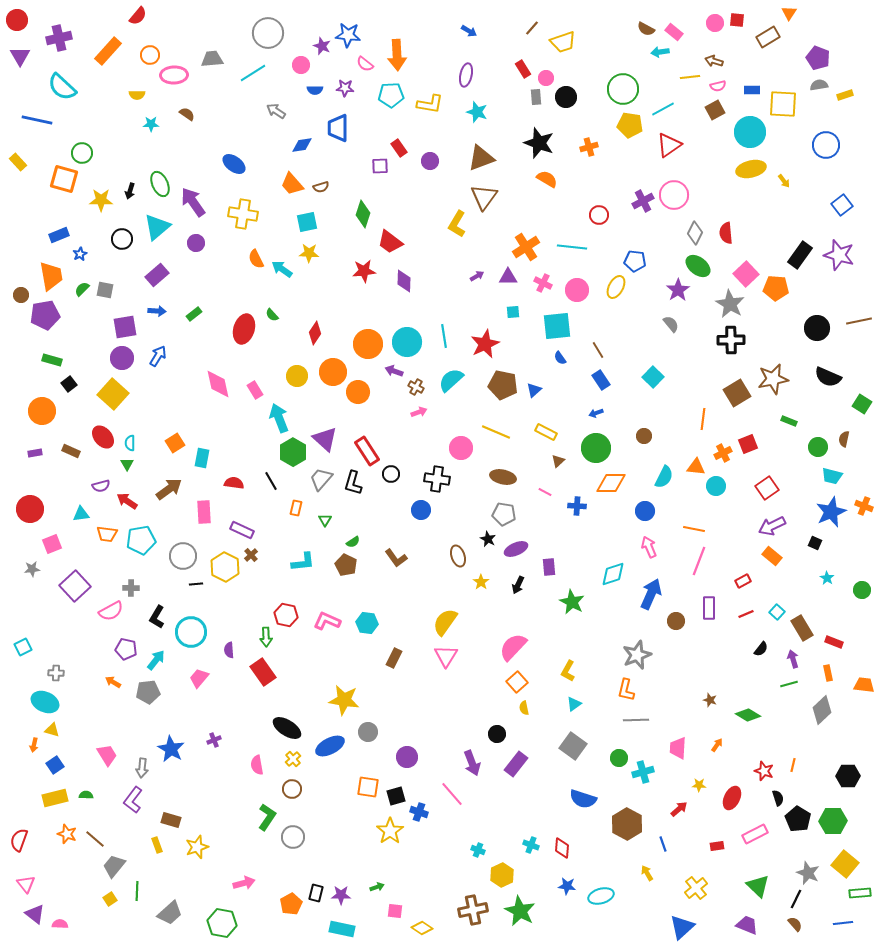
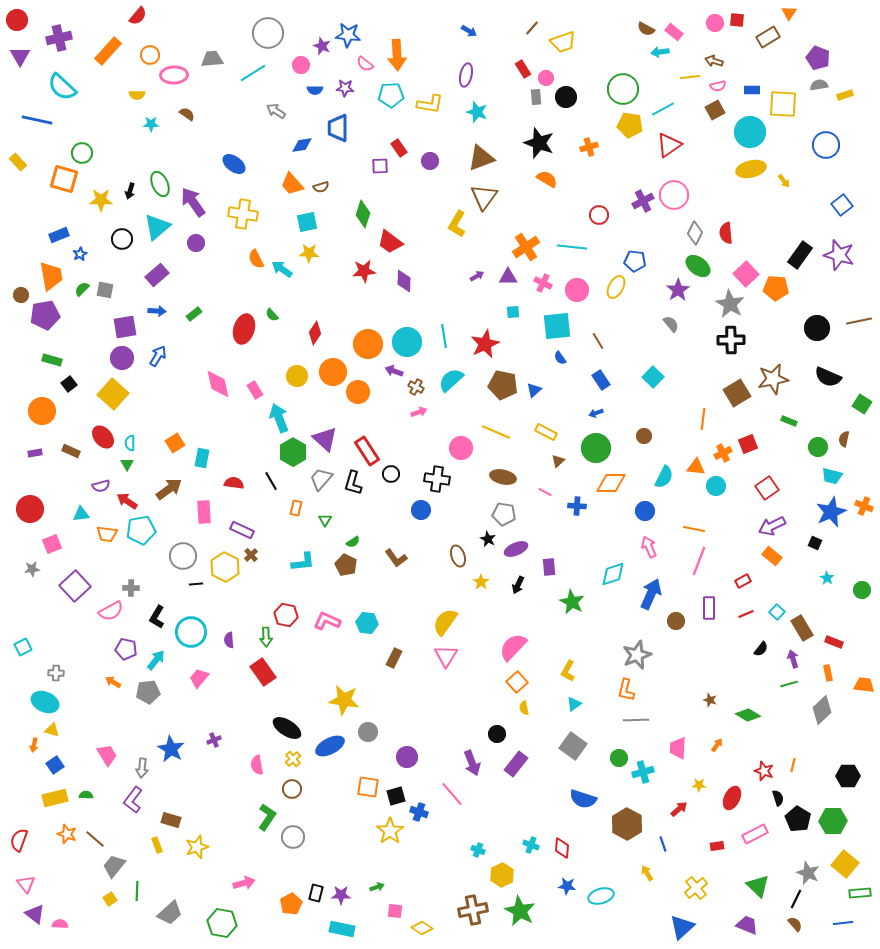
brown line at (598, 350): moved 9 px up
cyan pentagon at (141, 540): moved 10 px up
purple semicircle at (229, 650): moved 10 px up
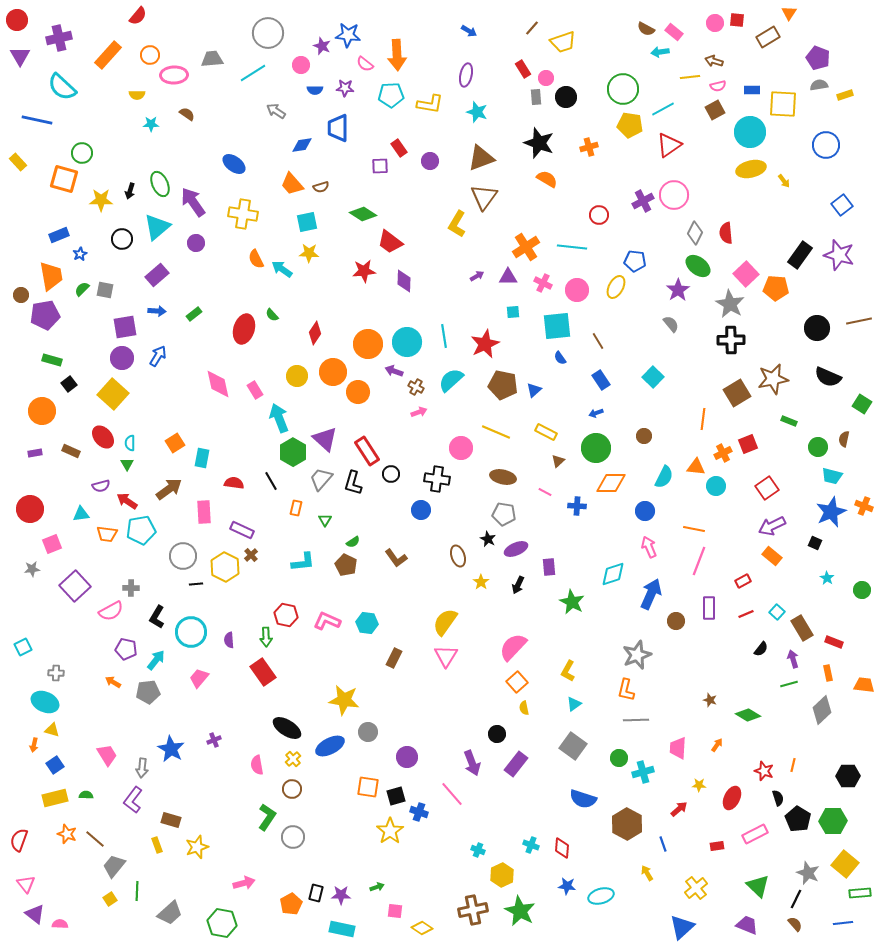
orange rectangle at (108, 51): moved 4 px down
green diamond at (363, 214): rotated 76 degrees counterclockwise
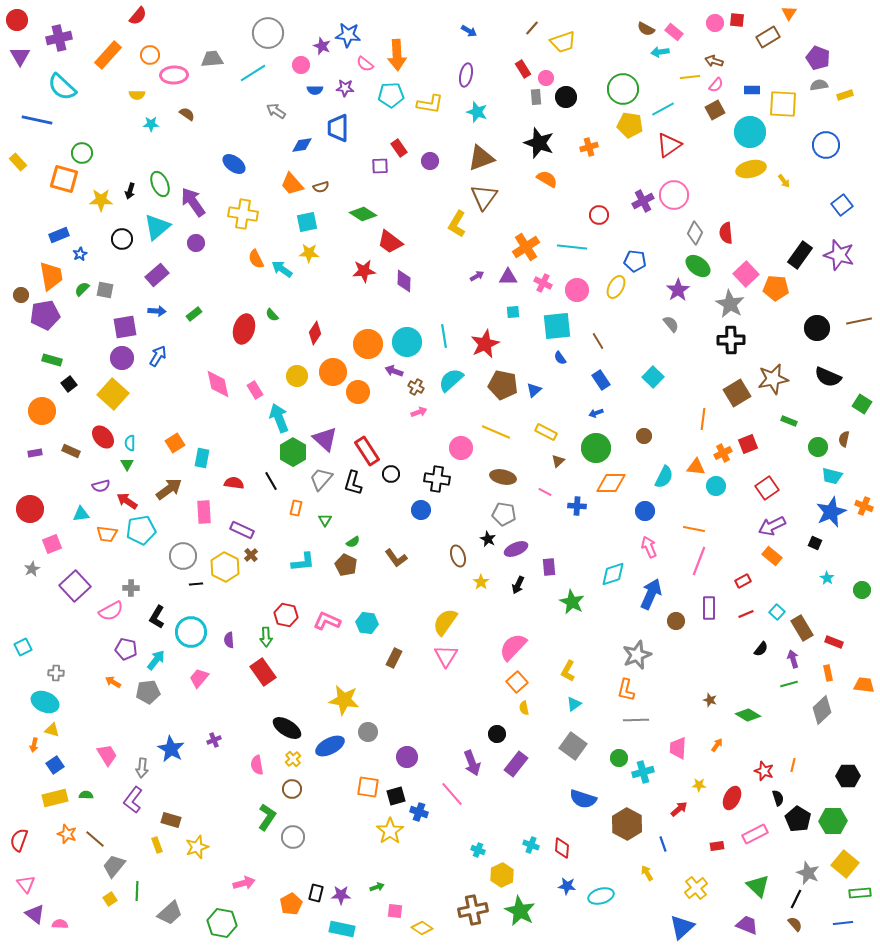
pink semicircle at (718, 86): moved 2 px left, 1 px up; rotated 35 degrees counterclockwise
gray star at (32, 569): rotated 21 degrees counterclockwise
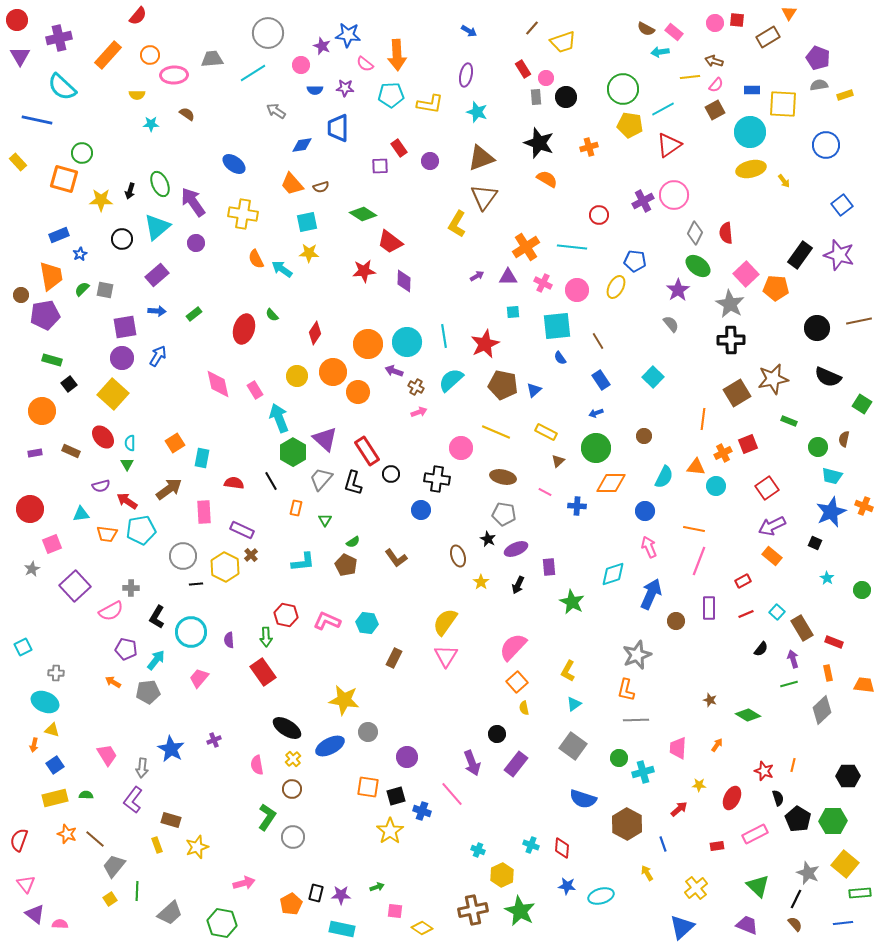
blue cross at (419, 812): moved 3 px right, 1 px up
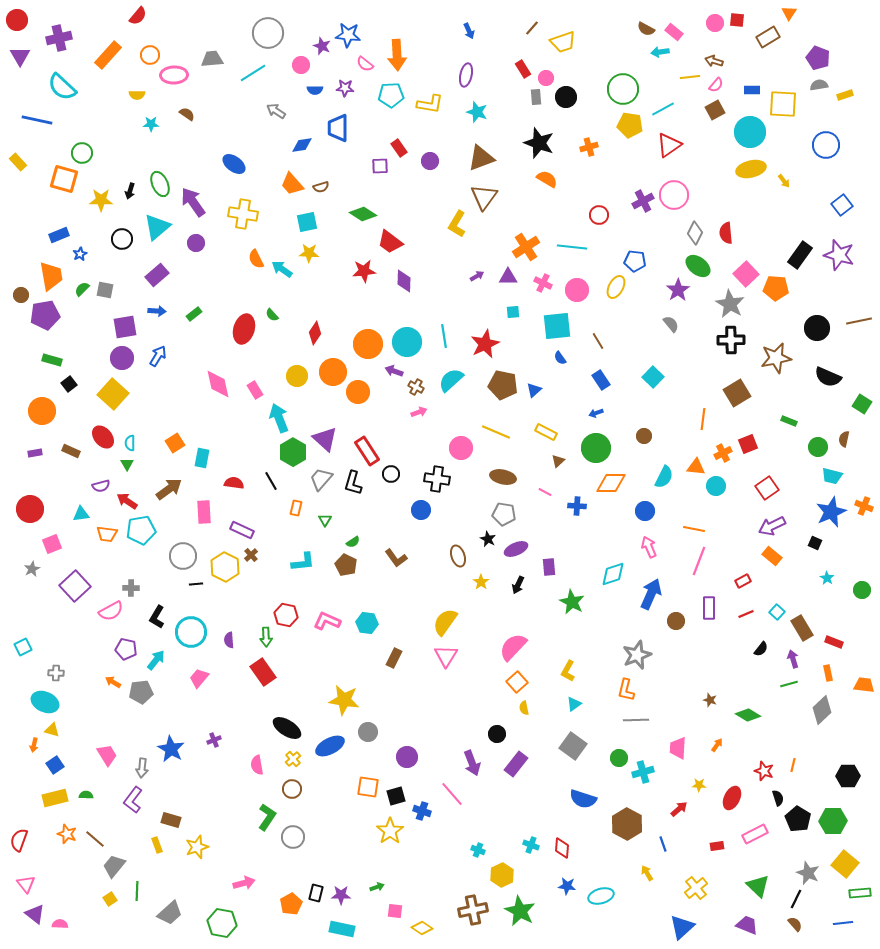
blue arrow at (469, 31): rotated 35 degrees clockwise
brown star at (773, 379): moved 3 px right, 21 px up
gray pentagon at (148, 692): moved 7 px left
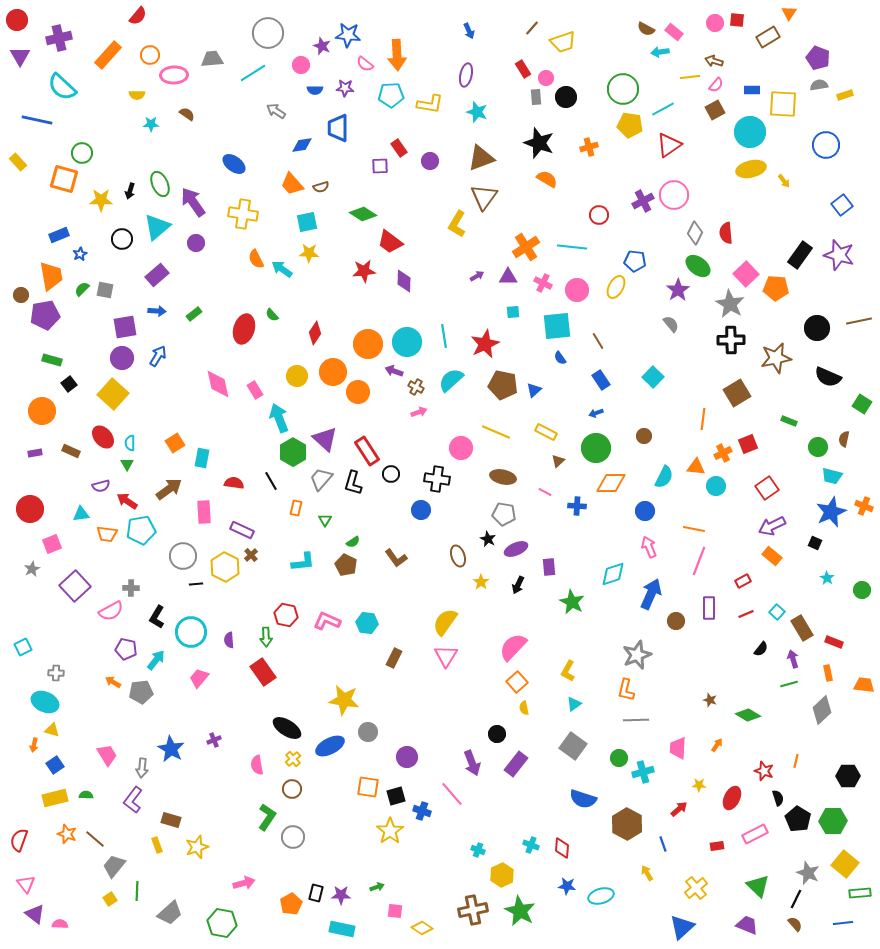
orange line at (793, 765): moved 3 px right, 4 px up
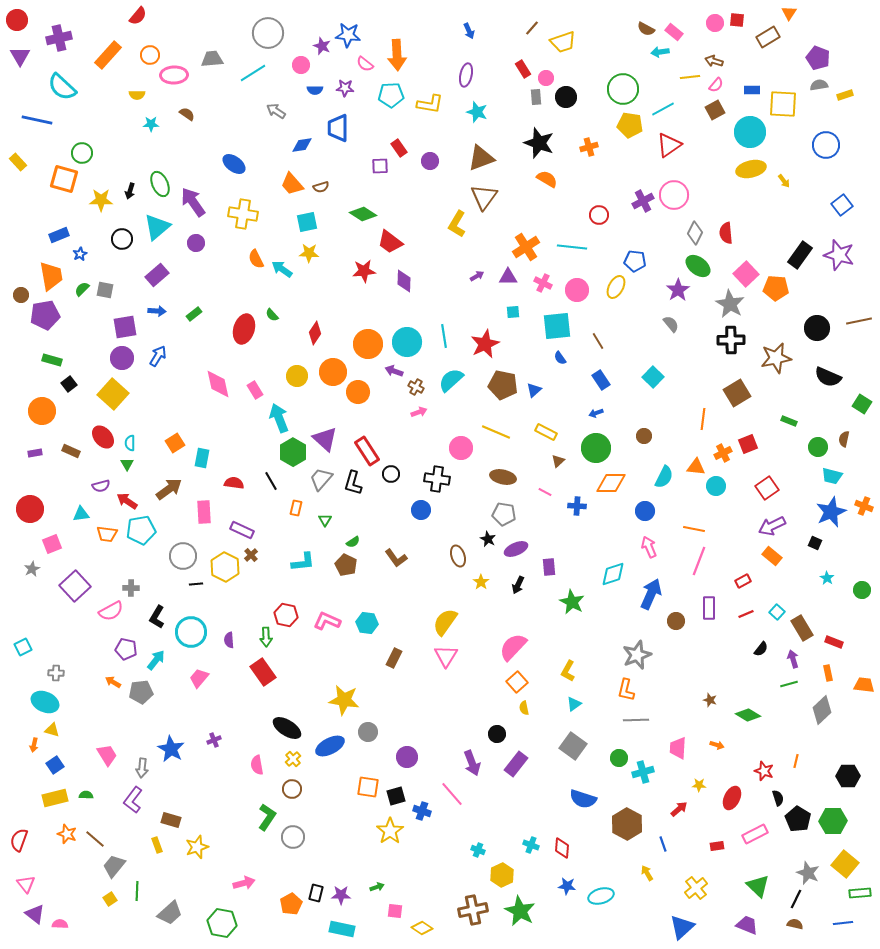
orange arrow at (717, 745): rotated 72 degrees clockwise
brown semicircle at (795, 924): rotated 35 degrees counterclockwise
